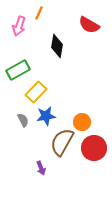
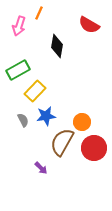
yellow rectangle: moved 1 px left, 1 px up
purple arrow: rotated 24 degrees counterclockwise
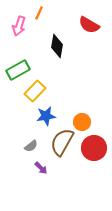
gray semicircle: moved 8 px right, 26 px down; rotated 80 degrees clockwise
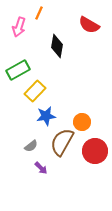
pink arrow: moved 1 px down
red circle: moved 1 px right, 3 px down
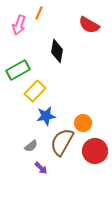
pink arrow: moved 2 px up
black diamond: moved 5 px down
orange circle: moved 1 px right, 1 px down
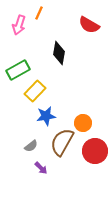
black diamond: moved 2 px right, 2 px down
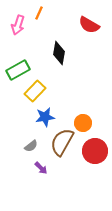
pink arrow: moved 1 px left
blue star: moved 1 px left, 1 px down
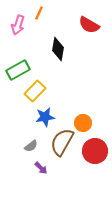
black diamond: moved 1 px left, 4 px up
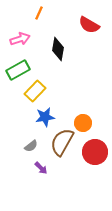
pink arrow: moved 2 px right, 14 px down; rotated 126 degrees counterclockwise
red circle: moved 1 px down
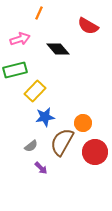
red semicircle: moved 1 px left, 1 px down
black diamond: rotated 50 degrees counterclockwise
green rectangle: moved 3 px left; rotated 15 degrees clockwise
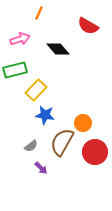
yellow rectangle: moved 1 px right, 1 px up
blue star: moved 2 px up; rotated 18 degrees clockwise
